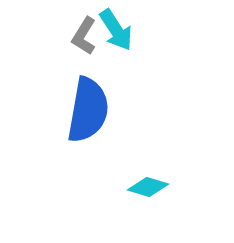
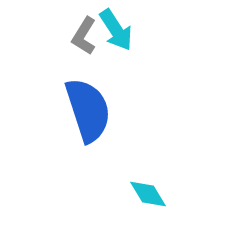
blue semicircle: rotated 28 degrees counterclockwise
cyan diamond: moved 7 px down; rotated 42 degrees clockwise
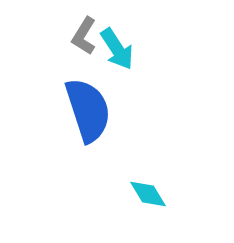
cyan arrow: moved 1 px right, 19 px down
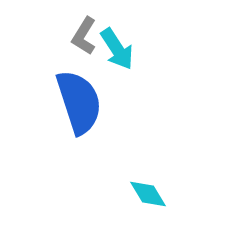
blue semicircle: moved 9 px left, 8 px up
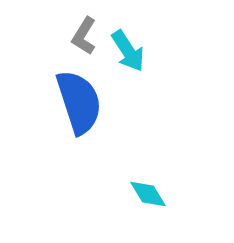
cyan arrow: moved 11 px right, 2 px down
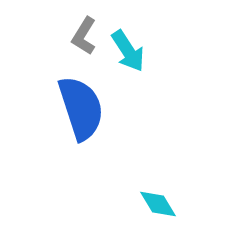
blue semicircle: moved 2 px right, 6 px down
cyan diamond: moved 10 px right, 10 px down
